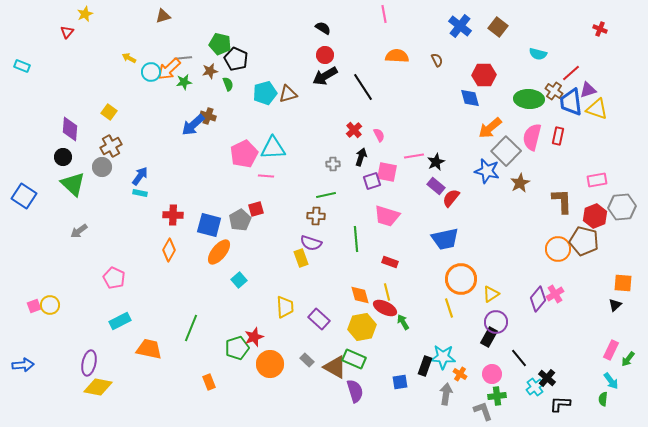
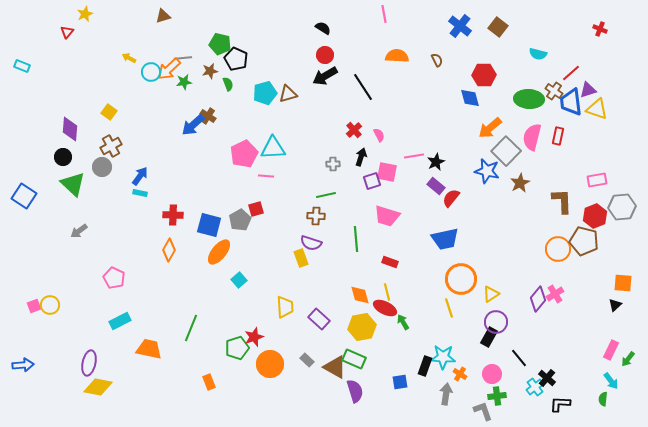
brown cross at (208, 116): rotated 14 degrees clockwise
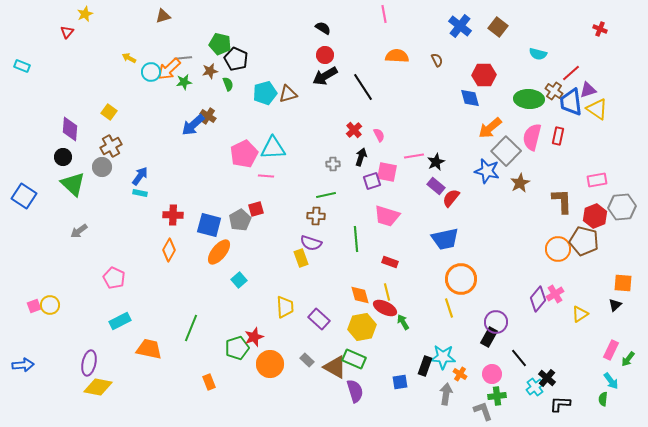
yellow triangle at (597, 109): rotated 15 degrees clockwise
yellow triangle at (491, 294): moved 89 px right, 20 px down
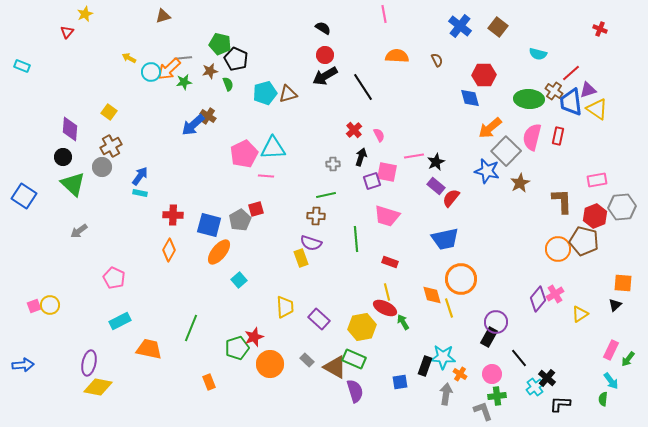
orange diamond at (360, 295): moved 72 px right
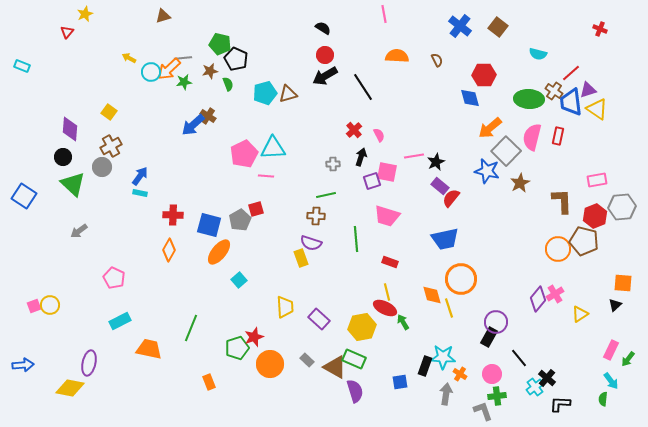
purple rectangle at (436, 186): moved 4 px right
yellow diamond at (98, 387): moved 28 px left, 1 px down
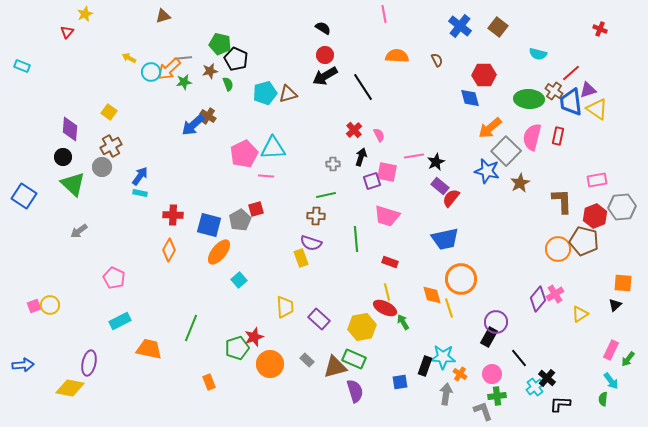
brown triangle at (335, 367): rotated 45 degrees counterclockwise
